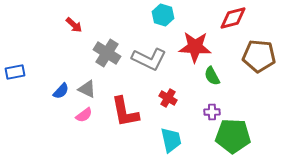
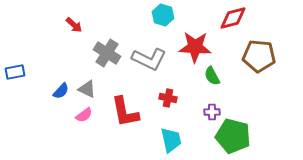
red cross: rotated 18 degrees counterclockwise
green pentagon: rotated 12 degrees clockwise
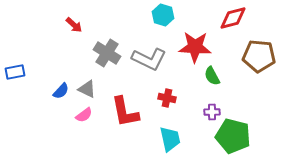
red cross: moved 1 px left
cyan trapezoid: moved 1 px left, 1 px up
